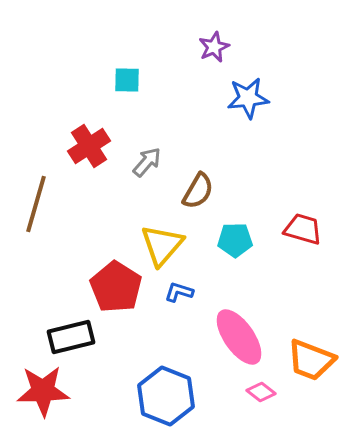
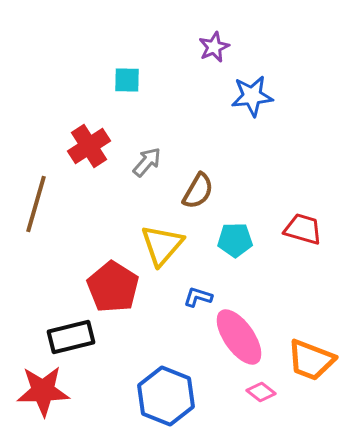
blue star: moved 4 px right, 2 px up
red pentagon: moved 3 px left
blue L-shape: moved 19 px right, 5 px down
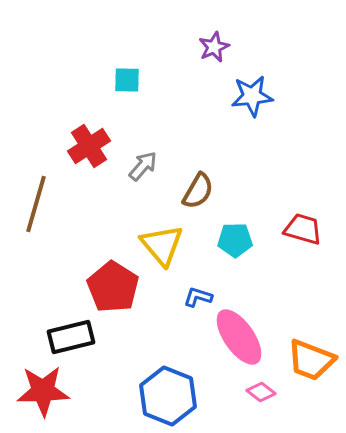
gray arrow: moved 4 px left, 4 px down
yellow triangle: rotated 21 degrees counterclockwise
blue hexagon: moved 2 px right
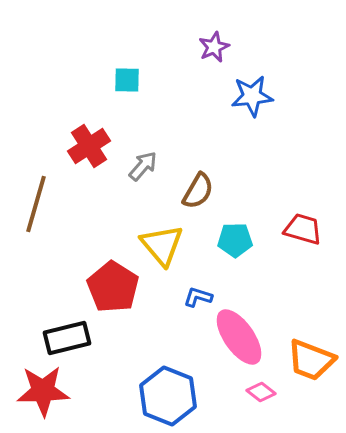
black rectangle: moved 4 px left, 1 px down
